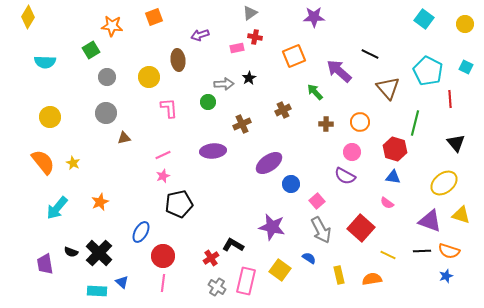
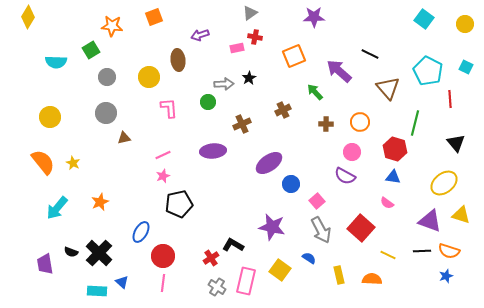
cyan semicircle at (45, 62): moved 11 px right
orange semicircle at (372, 279): rotated 12 degrees clockwise
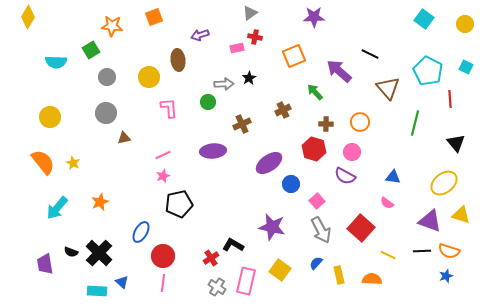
red hexagon at (395, 149): moved 81 px left
blue semicircle at (309, 258): moved 7 px right, 5 px down; rotated 80 degrees counterclockwise
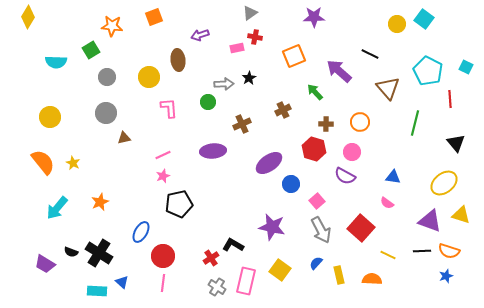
yellow circle at (465, 24): moved 68 px left
black cross at (99, 253): rotated 12 degrees counterclockwise
purple trapezoid at (45, 264): rotated 50 degrees counterclockwise
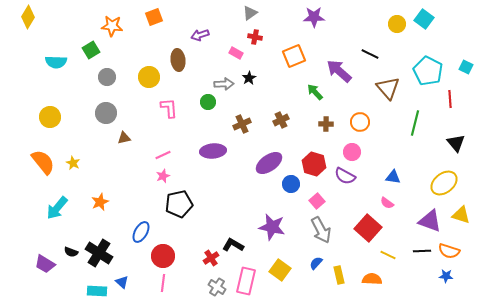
pink rectangle at (237, 48): moved 1 px left, 5 px down; rotated 40 degrees clockwise
brown cross at (283, 110): moved 2 px left, 10 px down
red hexagon at (314, 149): moved 15 px down
red square at (361, 228): moved 7 px right
blue star at (446, 276): rotated 24 degrees clockwise
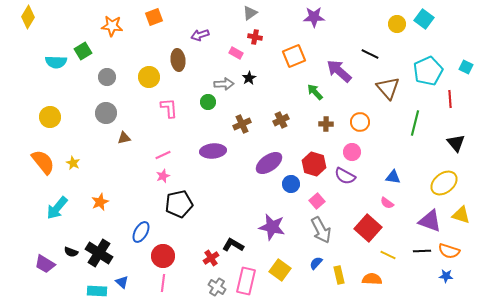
green square at (91, 50): moved 8 px left, 1 px down
cyan pentagon at (428, 71): rotated 20 degrees clockwise
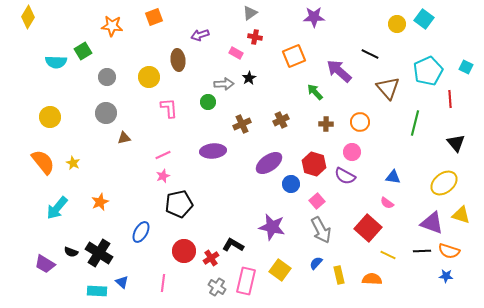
purple triangle at (430, 221): moved 2 px right, 2 px down
red circle at (163, 256): moved 21 px right, 5 px up
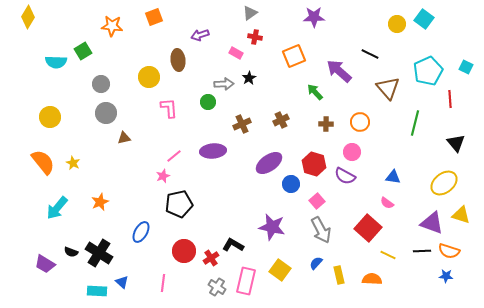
gray circle at (107, 77): moved 6 px left, 7 px down
pink line at (163, 155): moved 11 px right, 1 px down; rotated 14 degrees counterclockwise
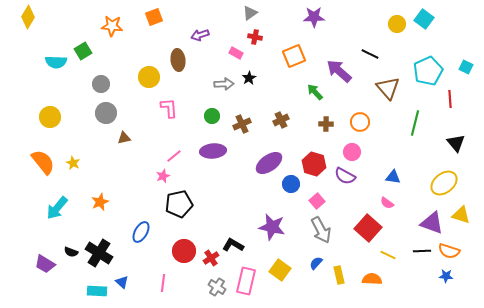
green circle at (208, 102): moved 4 px right, 14 px down
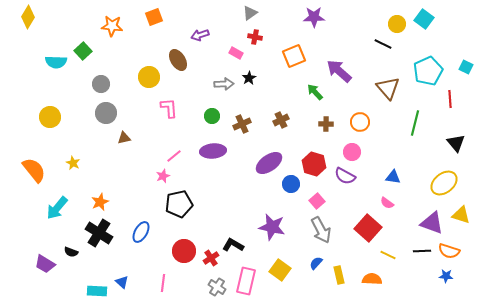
green square at (83, 51): rotated 12 degrees counterclockwise
black line at (370, 54): moved 13 px right, 10 px up
brown ellipse at (178, 60): rotated 25 degrees counterclockwise
orange semicircle at (43, 162): moved 9 px left, 8 px down
black cross at (99, 253): moved 20 px up
